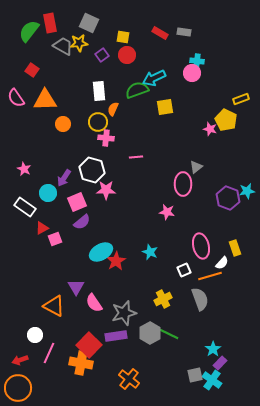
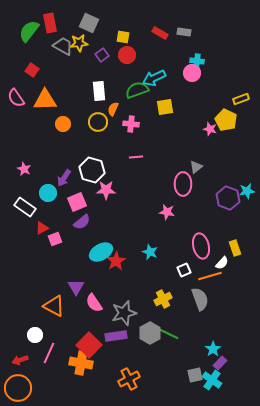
pink cross at (106, 138): moved 25 px right, 14 px up
orange cross at (129, 379): rotated 25 degrees clockwise
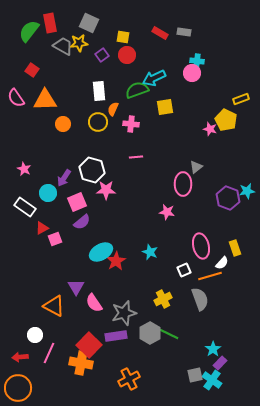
red arrow at (20, 360): moved 3 px up; rotated 14 degrees clockwise
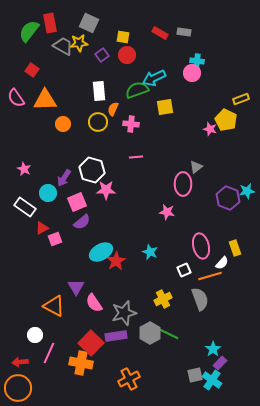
red square at (89, 345): moved 2 px right, 2 px up
red arrow at (20, 357): moved 5 px down
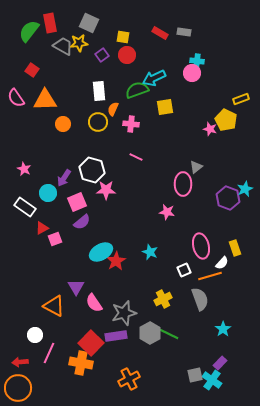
pink line at (136, 157): rotated 32 degrees clockwise
cyan star at (247, 191): moved 2 px left, 2 px up; rotated 14 degrees counterclockwise
cyan star at (213, 349): moved 10 px right, 20 px up
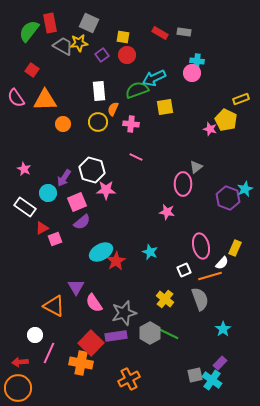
yellow rectangle at (235, 248): rotated 42 degrees clockwise
yellow cross at (163, 299): moved 2 px right; rotated 24 degrees counterclockwise
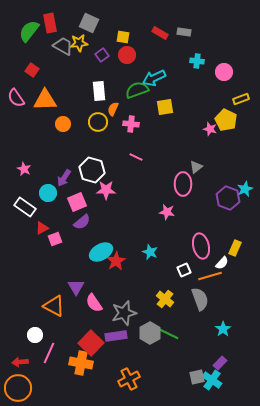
pink circle at (192, 73): moved 32 px right, 1 px up
gray square at (195, 375): moved 2 px right, 2 px down
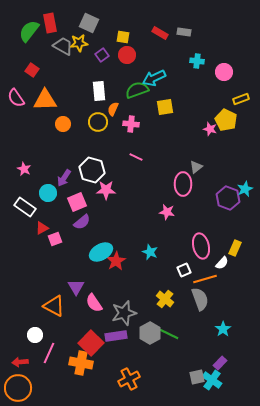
orange line at (210, 276): moved 5 px left, 3 px down
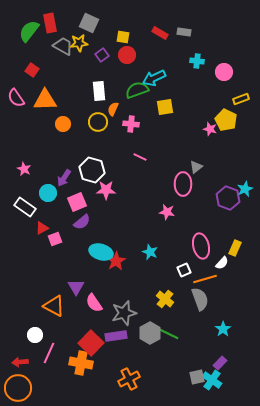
pink line at (136, 157): moved 4 px right
cyan ellipse at (101, 252): rotated 45 degrees clockwise
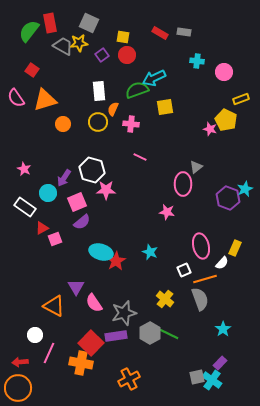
orange triangle at (45, 100): rotated 15 degrees counterclockwise
